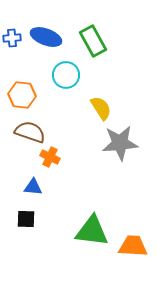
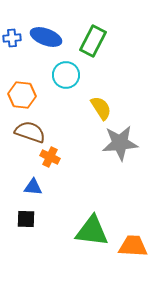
green rectangle: rotated 56 degrees clockwise
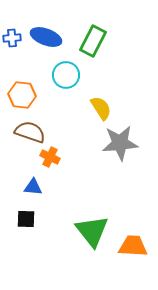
green triangle: rotated 45 degrees clockwise
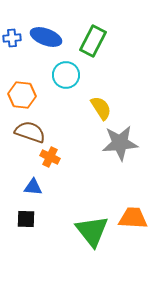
orange trapezoid: moved 28 px up
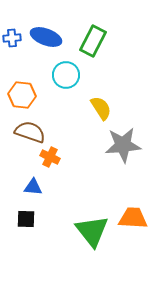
gray star: moved 3 px right, 2 px down
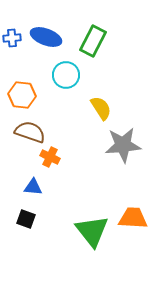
black square: rotated 18 degrees clockwise
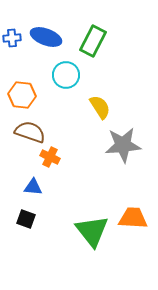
yellow semicircle: moved 1 px left, 1 px up
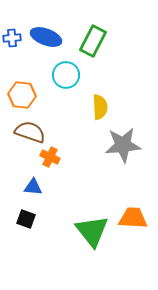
yellow semicircle: rotated 30 degrees clockwise
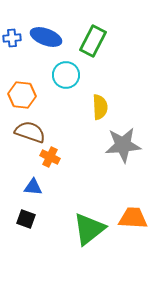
green triangle: moved 3 px left, 2 px up; rotated 30 degrees clockwise
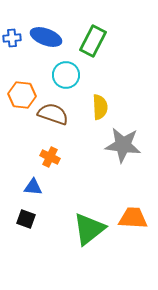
brown semicircle: moved 23 px right, 18 px up
gray star: rotated 12 degrees clockwise
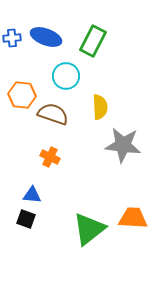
cyan circle: moved 1 px down
blue triangle: moved 1 px left, 8 px down
